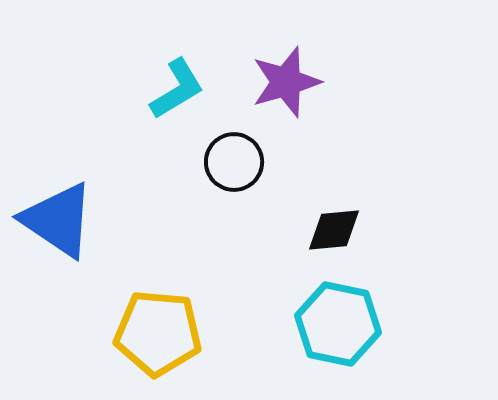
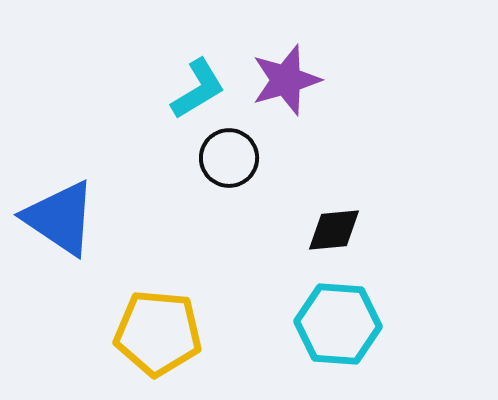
purple star: moved 2 px up
cyan L-shape: moved 21 px right
black circle: moved 5 px left, 4 px up
blue triangle: moved 2 px right, 2 px up
cyan hexagon: rotated 8 degrees counterclockwise
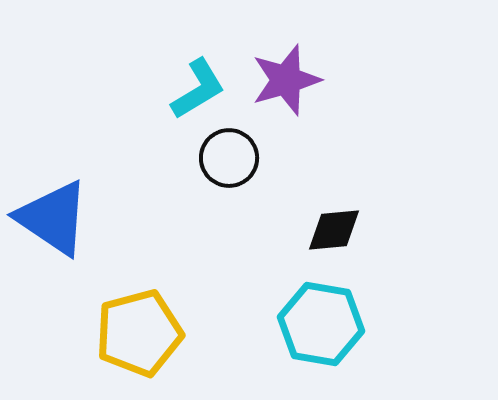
blue triangle: moved 7 px left
cyan hexagon: moved 17 px left; rotated 6 degrees clockwise
yellow pentagon: moved 19 px left; rotated 20 degrees counterclockwise
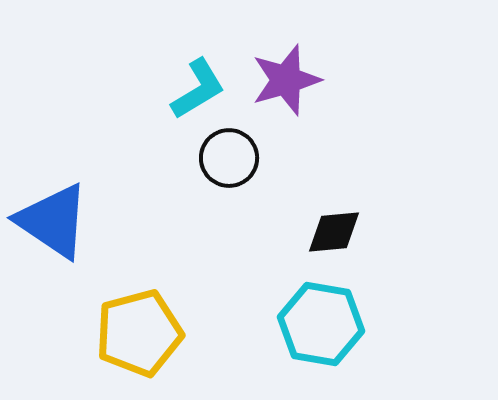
blue triangle: moved 3 px down
black diamond: moved 2 px down
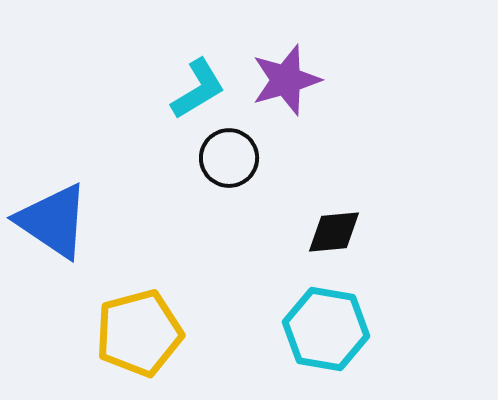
cyan hexagon: moved 5 px right, 5 px down
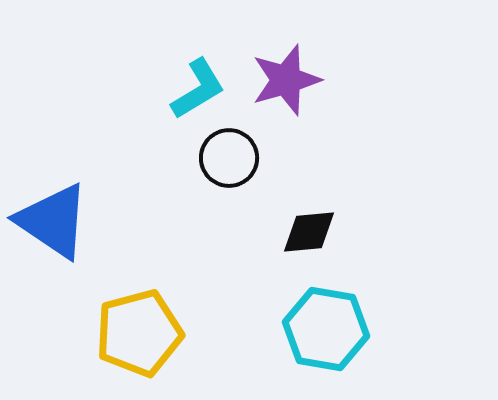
black diamond: moved 25 px left
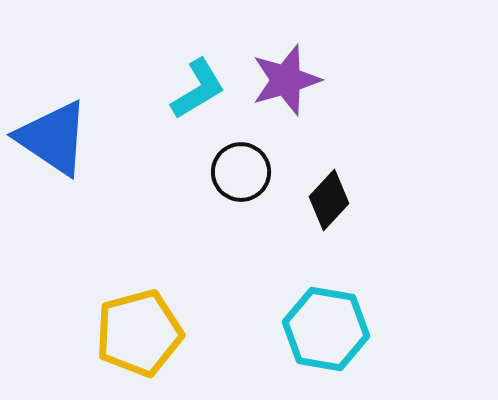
black circle: moved 12 px right, 14 px down
blue triangle: moved 83 px up
black diamond: moved 20 px right, 32 px up; rotated 42 degrees counterclockwise
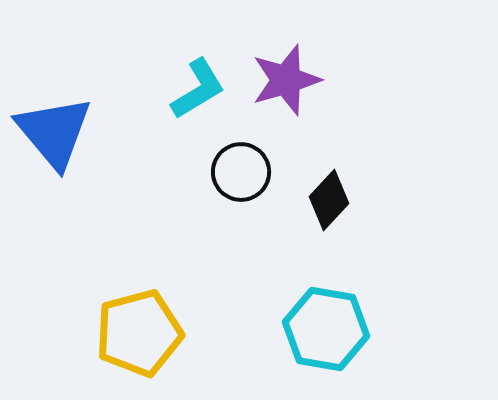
blue triangle: moved 1 px right, 6 px up; rotated 16 degrees clockwise
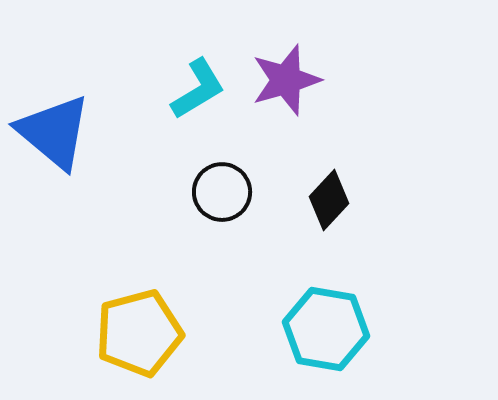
blue triangle: rotated 10 degrees counterclockwise
black circle: moved 19 px left, 20 px down
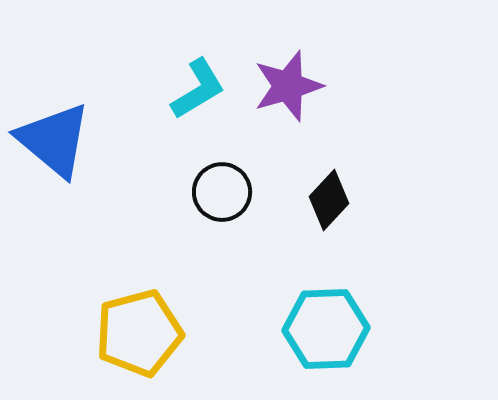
purple star: moved 2 px right, 6 px down
blue triangle: moved 8 px down
cyan hexagon: rotated 12 degrees counterclockwise
